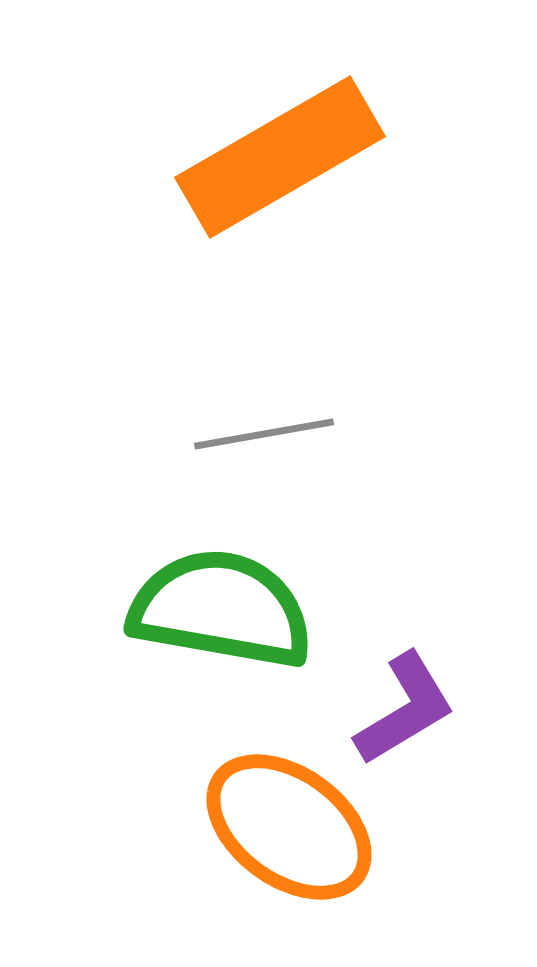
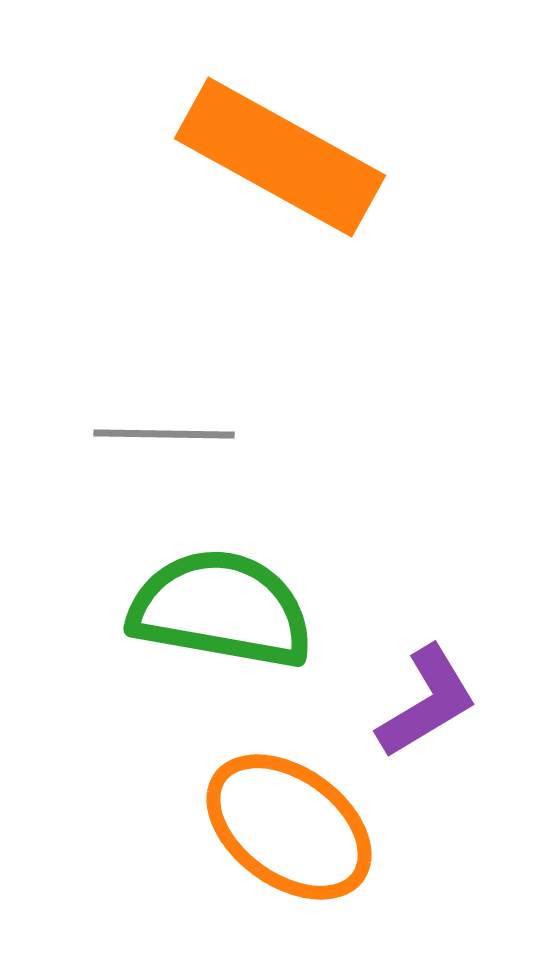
orange rectangle: rotated 59 degrees clockwise
gray line: moved 100 px left; rotated 11 degrees clockwise
purple L-shape: moved 22 px right, 7 px up
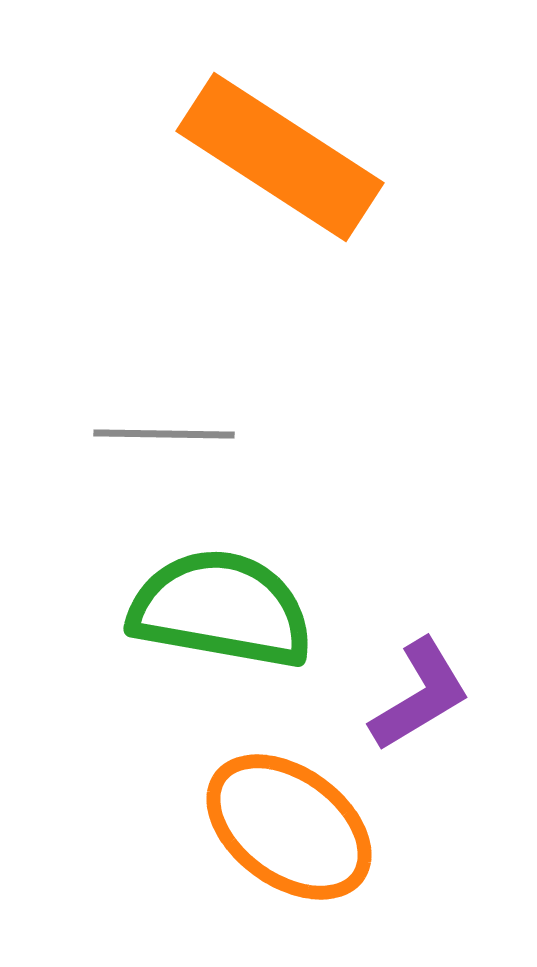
orange rectangle: rotated 4 degrees clockwise
purple L-shape: moved 7 px left, 7 px up
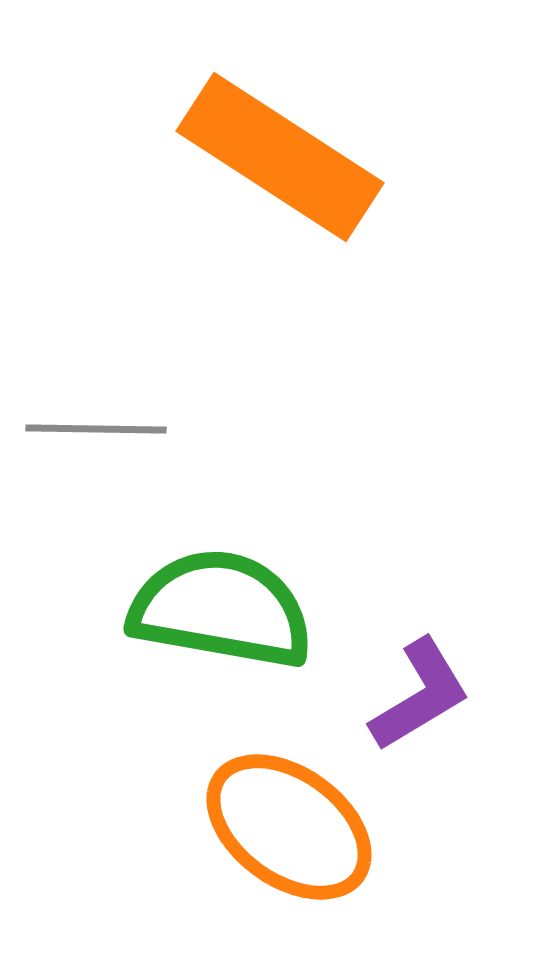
gray line: moved 68 px left, 5 px up
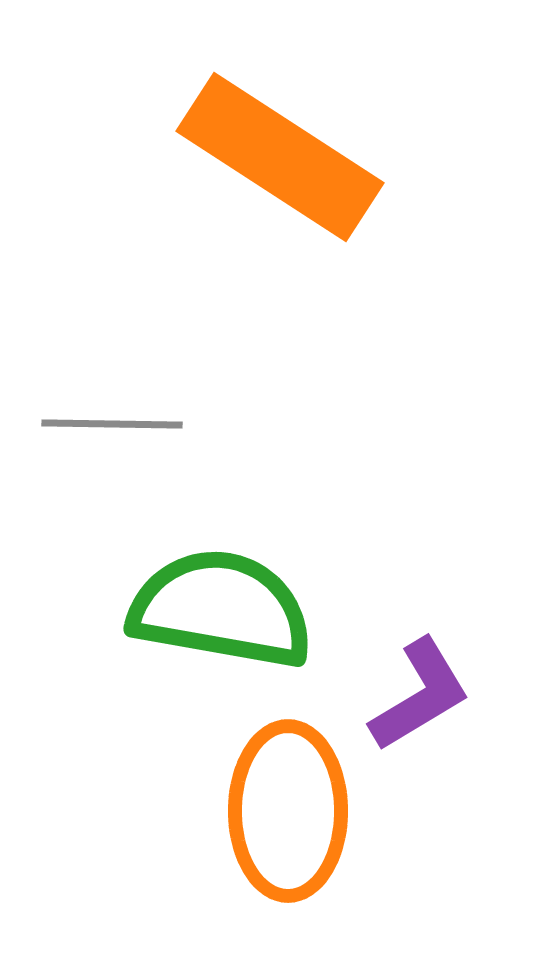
gray line: moved 16 px right, 5 px up
orange ellipse: moved 1 px left, 16 px up; rotated 54 degrees clockwise
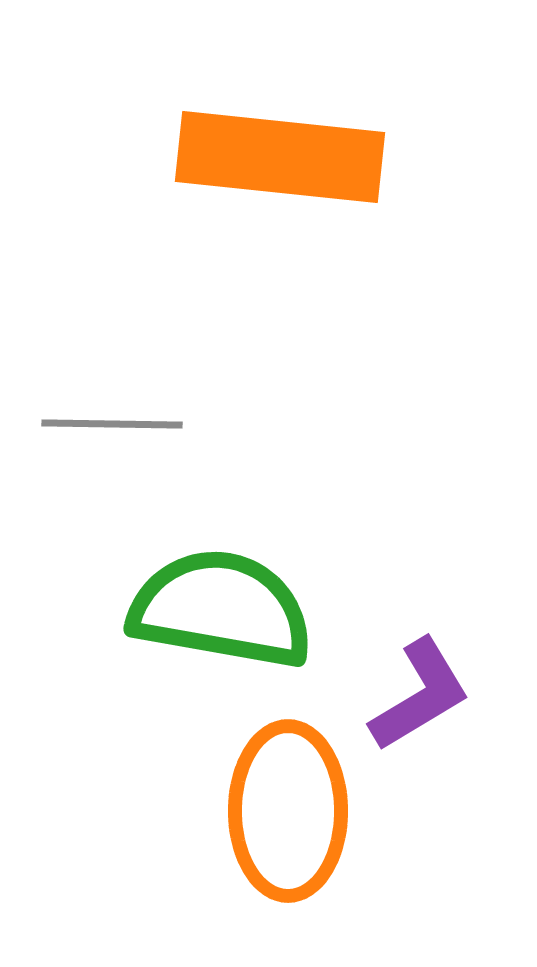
orange rectangle: rotated 27 degrees counterclockwise
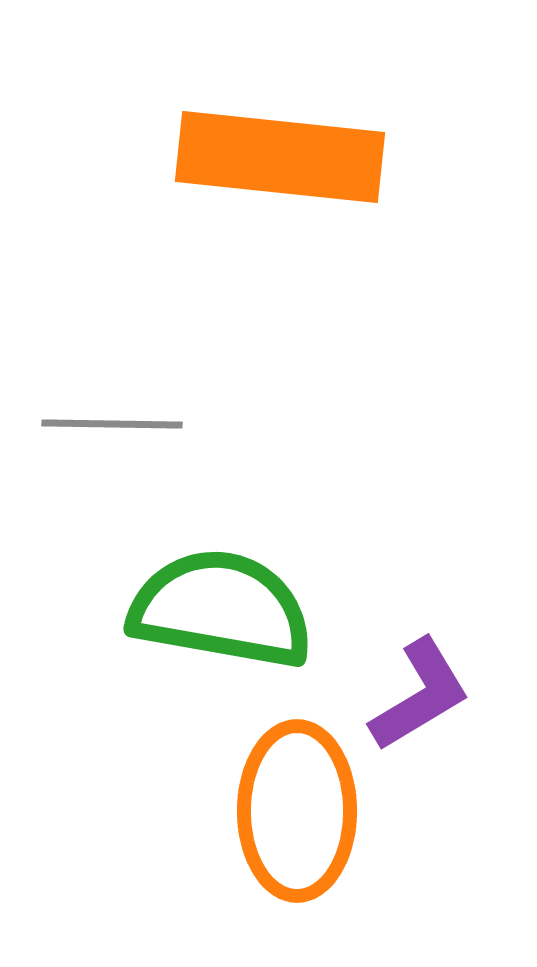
orange ellipse: moved 9 px right
